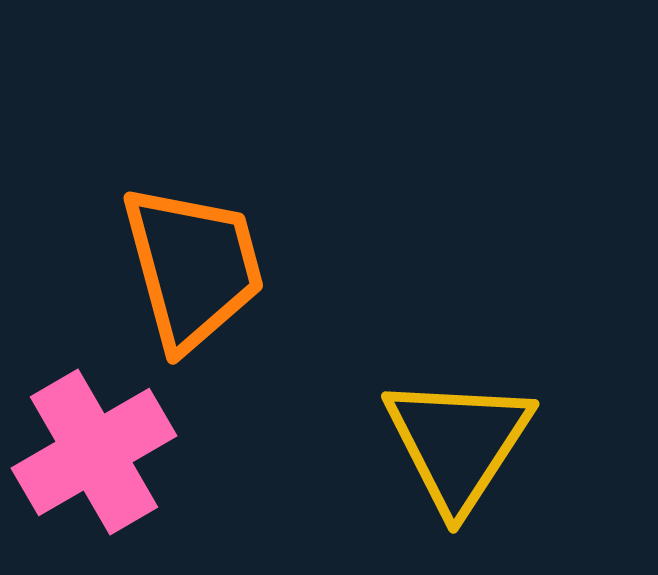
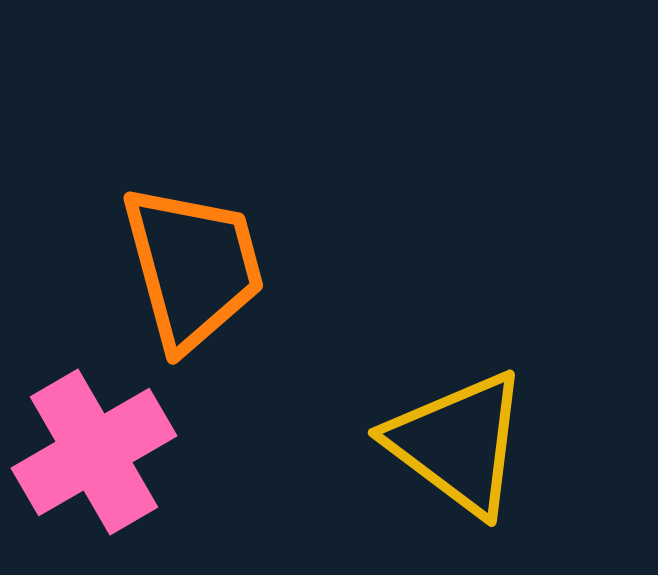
yellow triangle: rotated 26 degrees counterclockwise
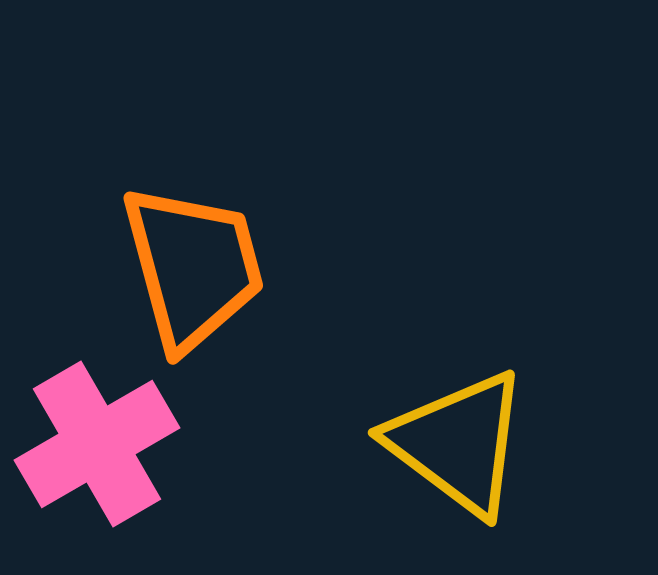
pink cross: moved 3 px right, 8 px up
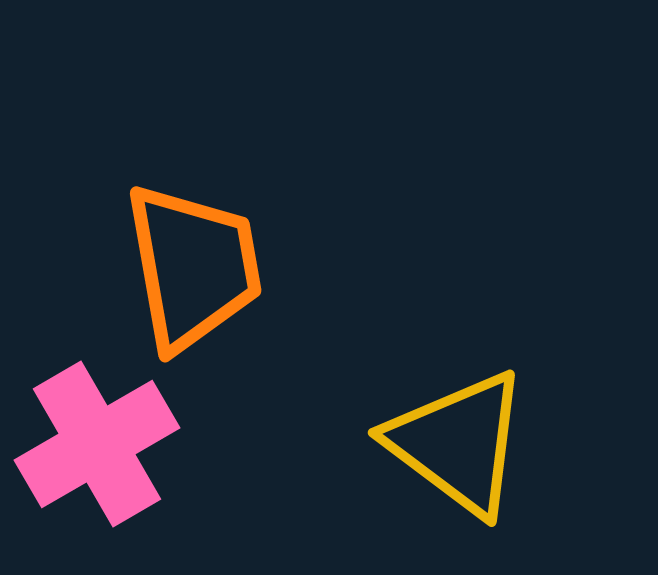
orange trapezoid: rotated 5 degrees clockwise
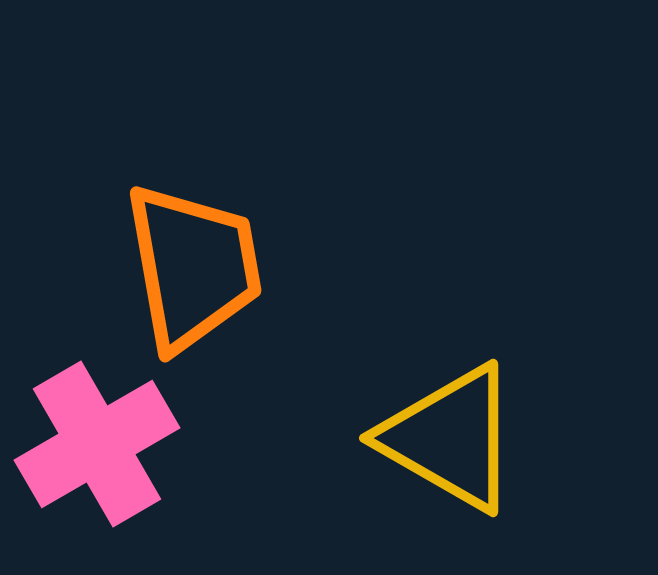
yellow triangle: moved 8 px left, 5 px up; rotated 7 degrees counterclockwise
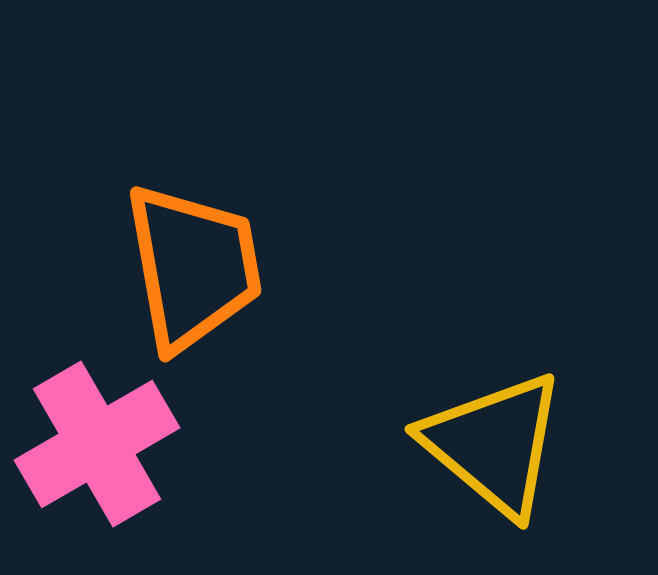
yellow triangle: moved 44 px right, 6 px down; rotated 10 degrees clockwise
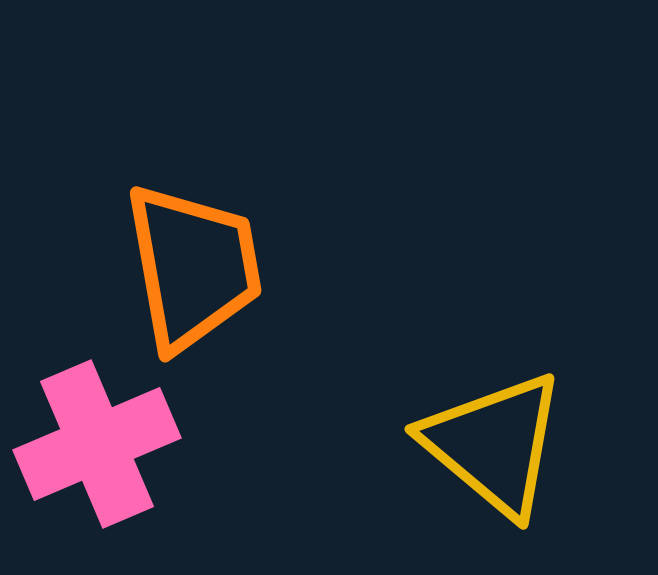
pink cross: rotated 7 degrees clockwise
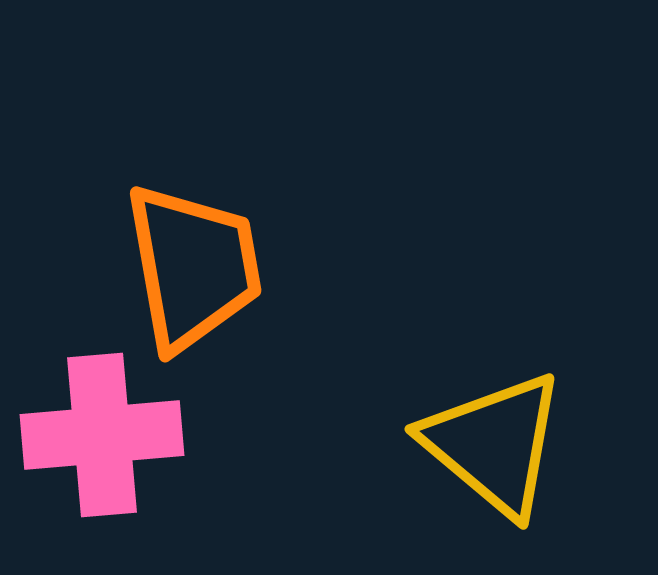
pink cross: moved 5 px right, 9 px up; rotated 18 degrees clockwise
